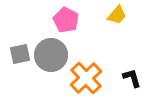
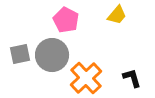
gray circle: moved 1 px right
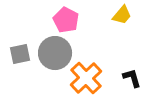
yellow trapezoid: moved 5 px right
gray circle: moved 3 px right, 2 px up
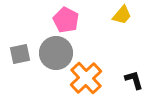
gray circle: moved 1 px right
black L-shape: moved 2 px right, 2 px down
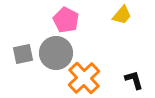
gray square: moved 3 px right
orange cross: moved 2 px left
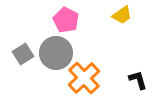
yellow trapezoid: rotated 15 degrees clockwise
gray square: rotated 20 degrees counterclockwise
black L-shape: moved 4 px right
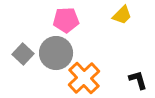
yellow trapezoid: rotated 10 degrees counterclockwise
pink pentagon: rotated 30 degrees counterclockwise
gray square: rotated 15 degrees counterclockwise
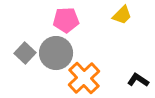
gray square: moved 2 px right, 1 px up
black L-shape: rotated 40 degrees counterclockwise
